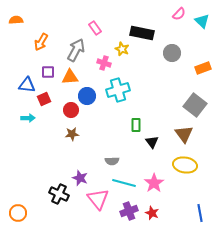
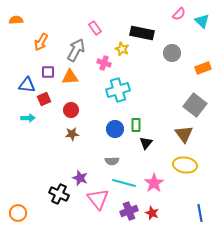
blue circle: moved 28 px right, 33 px down
black triangle: moved 6 px left, 1 px down; rotated 16 degrees clockwise
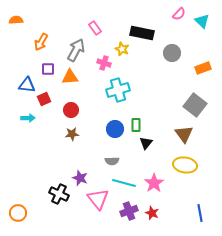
purple square: moved 3 px up
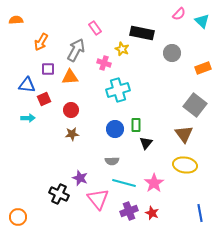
orange circle: moved 4 px down
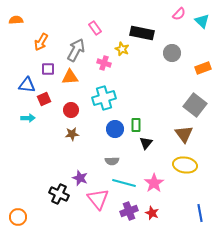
cyan cross: moved 14 px left, 8 px down
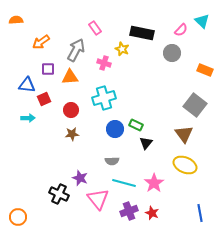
pink semicircle: moved 2 px right, 16 px down
orange arrow: rotated 24 degrees clockwise
orange rectangle: moved 2 px right, 2 px down; rotated 42 degrees clockwise
green rectangle: rotated 64 degrees counterclockwise
yellow ellipse: rotated 15 degrees clockwise
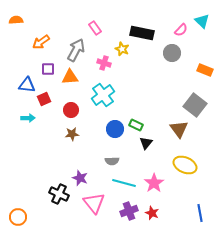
cyan cross: moved 1 px left, 3 px up; rotated 20 degrees counterclockwise
brown triangle: moved 5 px left, 5 px up
pink triangle: moved 4 px left, 4 px down
